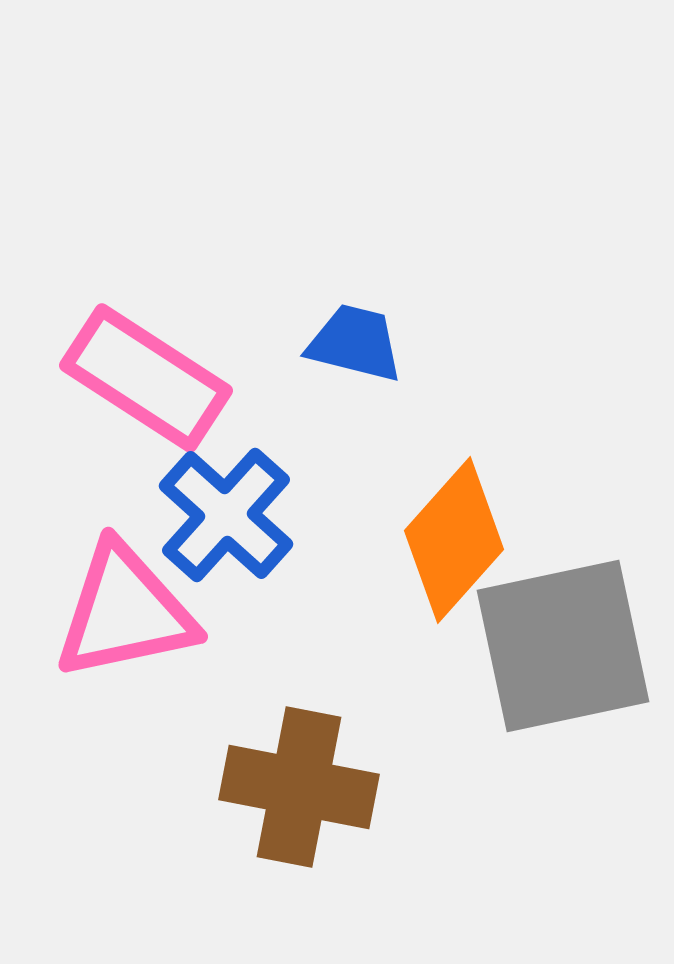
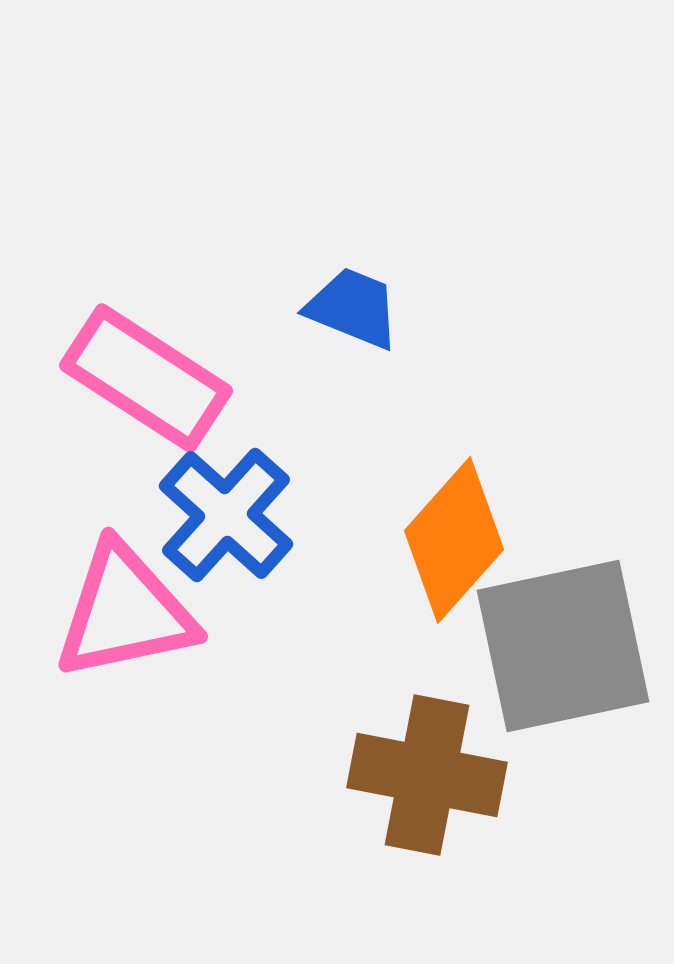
blue trapezoid: moved 2 px left, 35 px up; rotated 8 degrees clockwise
brown cross: moved 128 px right, 12 px up
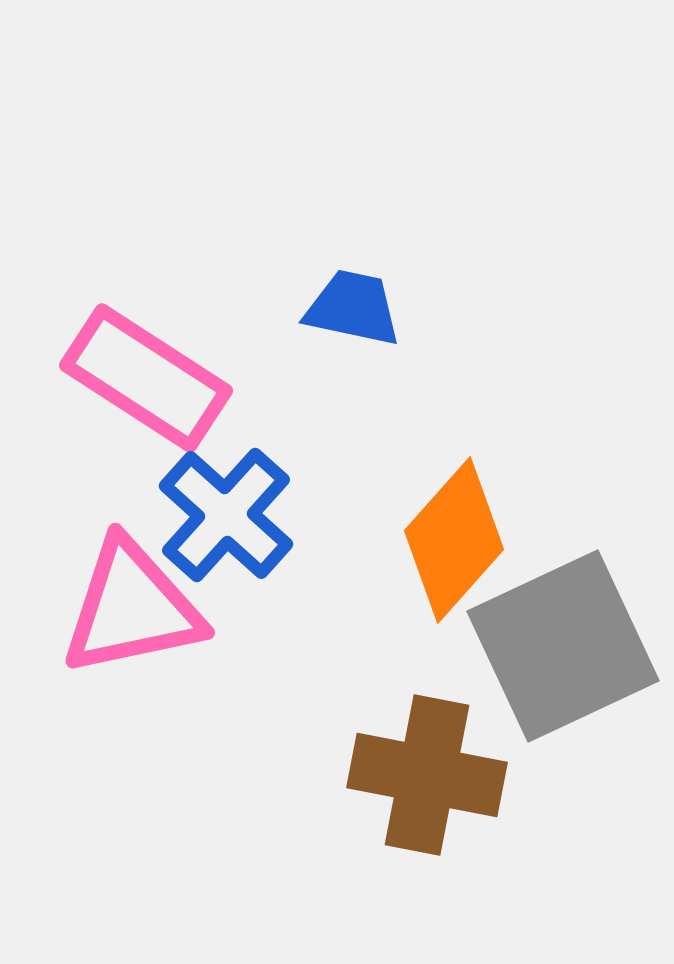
blue trapezoid: rotated 10 degrees counterclockwise
pink triangle: moved 7 px right, 4 px up
gray square: rotated 13 degrees counterclockwise
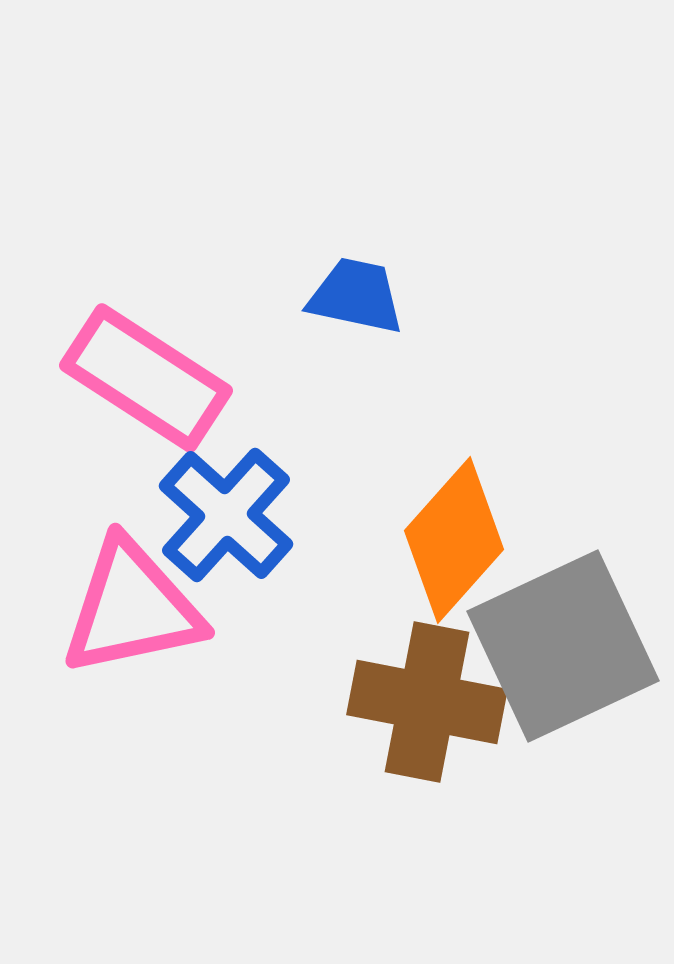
blue trapezoid: moved 3 px right, 12 px up
brown cross: moved 73 px up
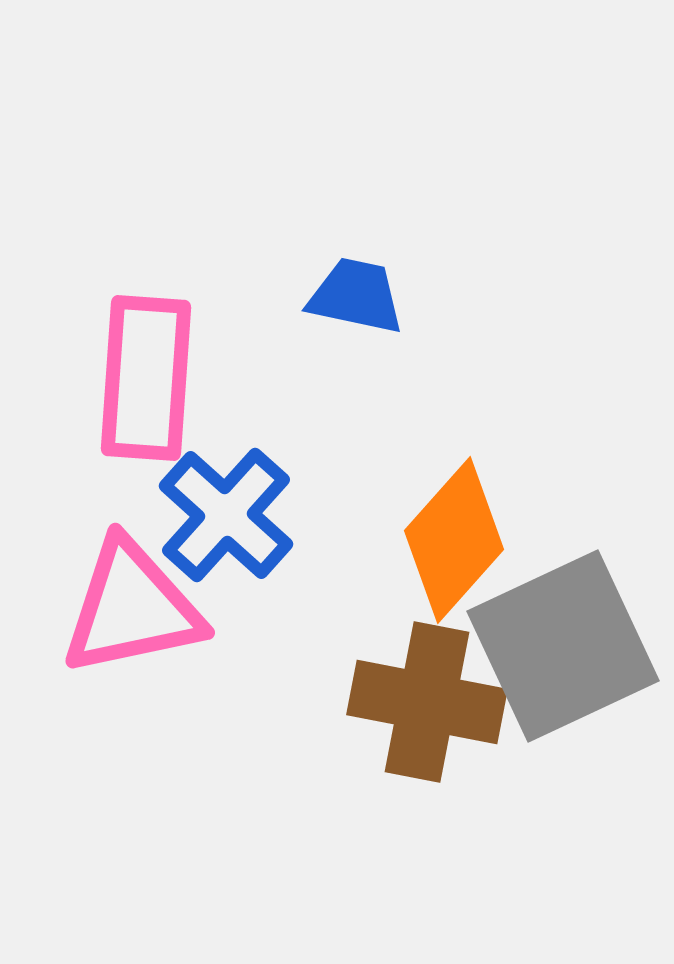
pink rectangle: rotated 61 degrees clockwise
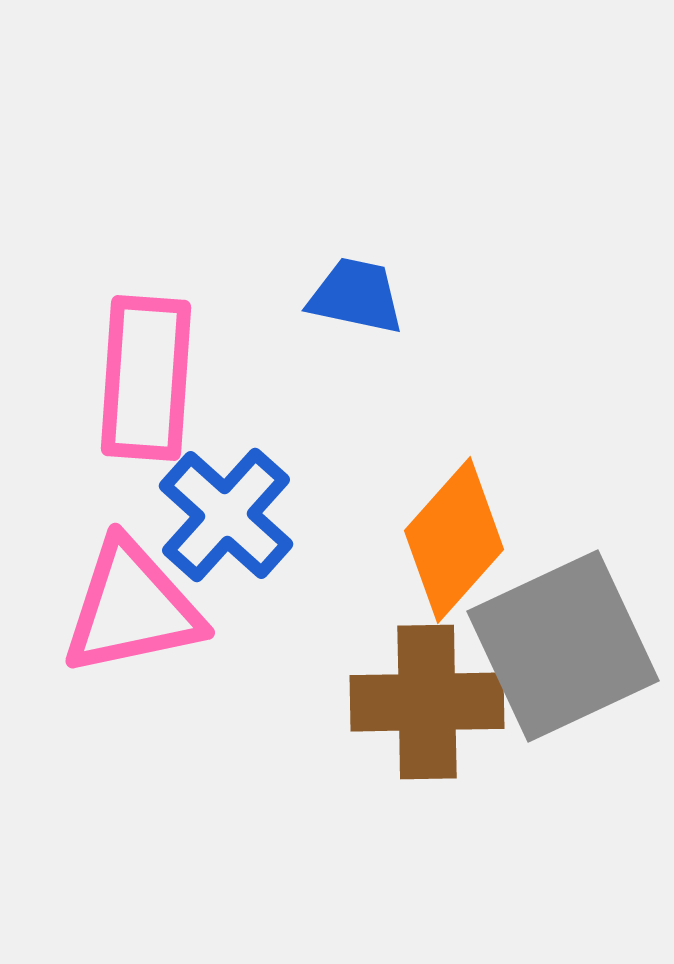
brown cross: rotated 12 degrees counterclockwise
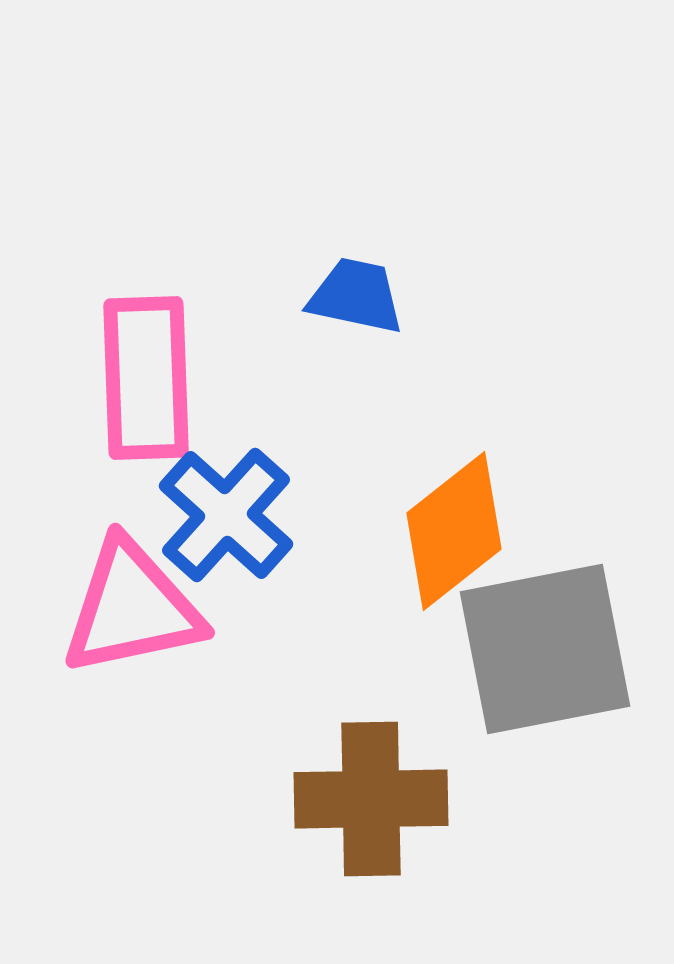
pink rectangle: rotated 6 degrees counterclockwise
orange diamond: moved 9 px up; rotated 10 degrees clockwise
gray square: moved 18 px left, 3 px down; rotated 14 degrees clockwise
brown cross: moved 56 px left, 97 px down
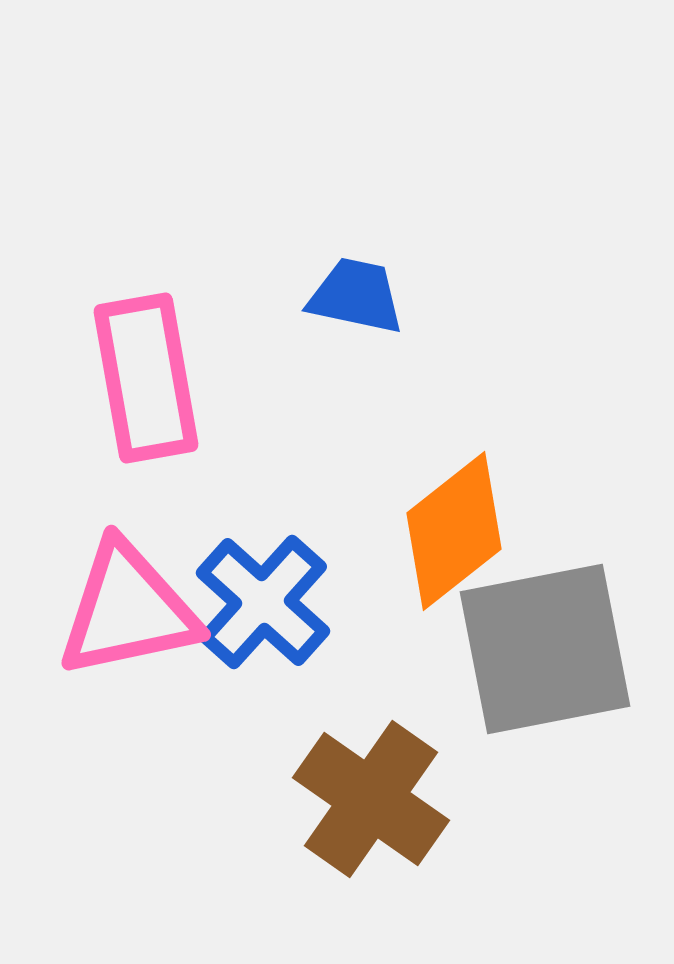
pink rectangle: rotated 8 degrees counterclockwise
blue cross: moved 37 px right, 87 px down
pink triangle: moved 4 px left, 2 px down
brown cross: rotated 36 degrees clockwise
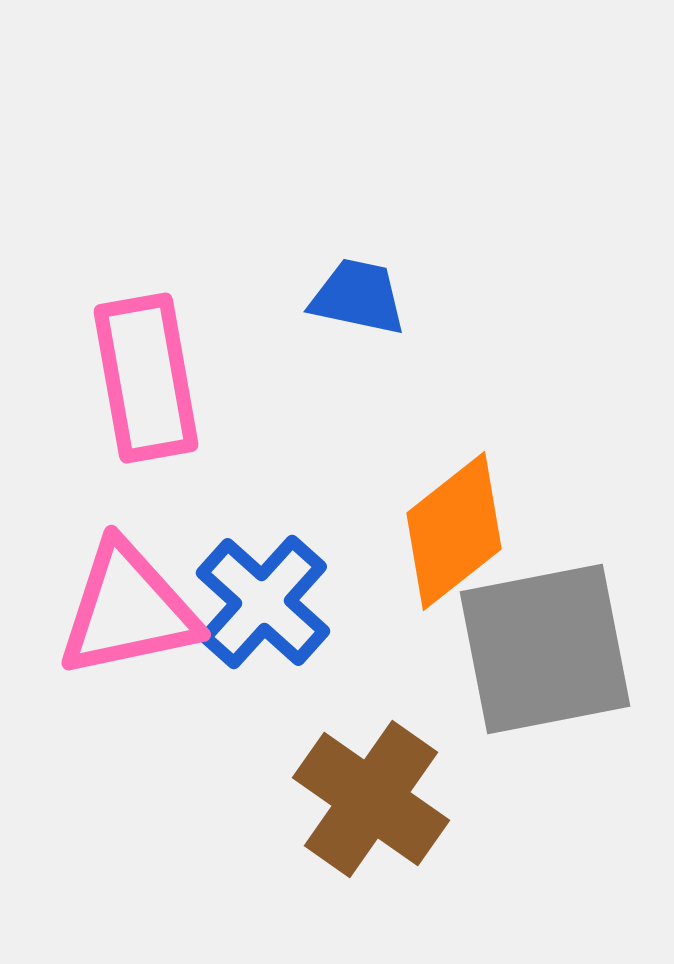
blue trapezoid: moved 2 px right, 1 px down
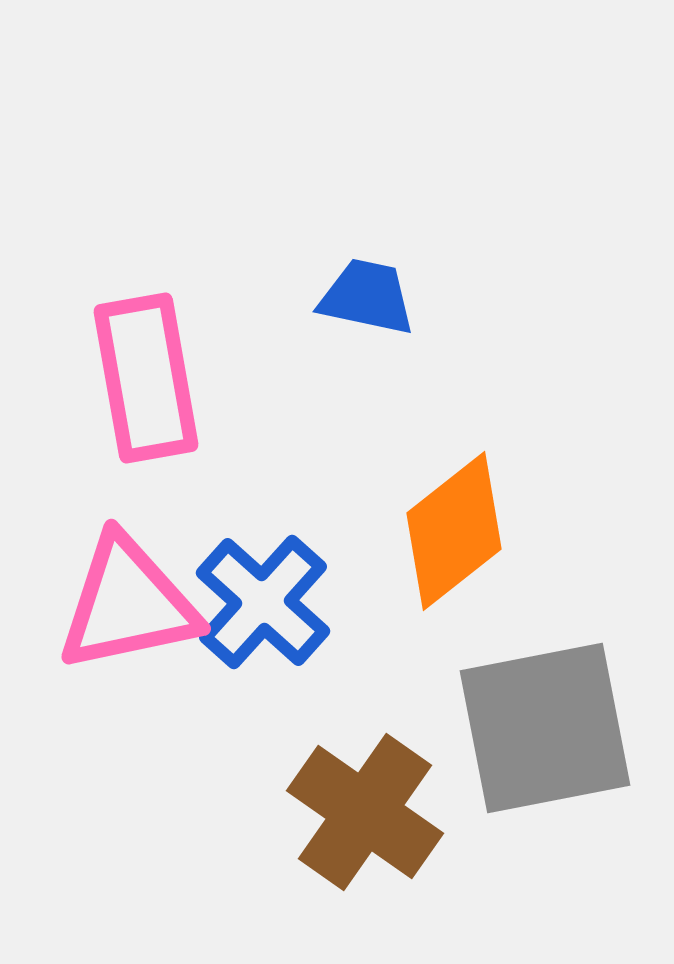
blue trapezoid: moved 9 px right
pink triangle: moved 6 px up
gray square: moved 79 px down
brown cross: moved 6 px left, 13 px down
